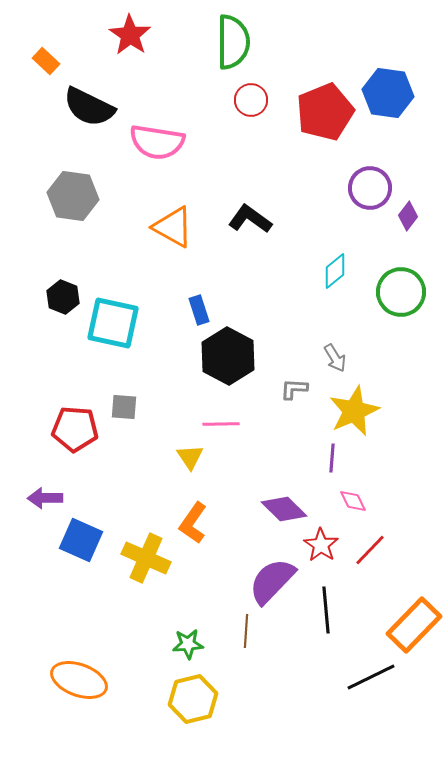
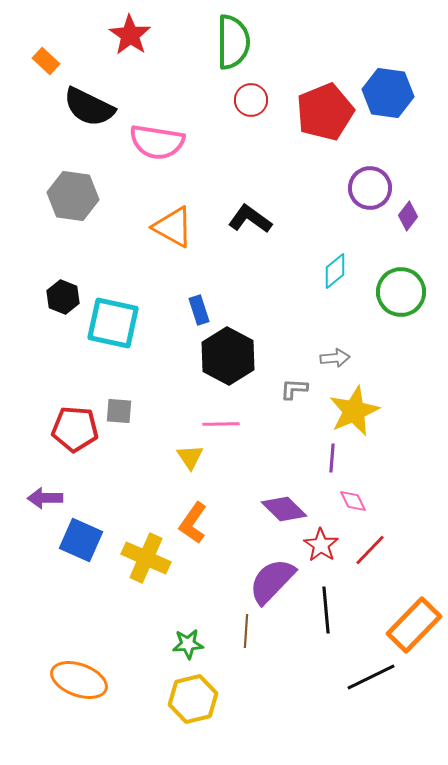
gray arrow at (335, 358): rotated 64 degrees counterclockwise
gray square at (124, 407): moved 5 px left, 4 px down
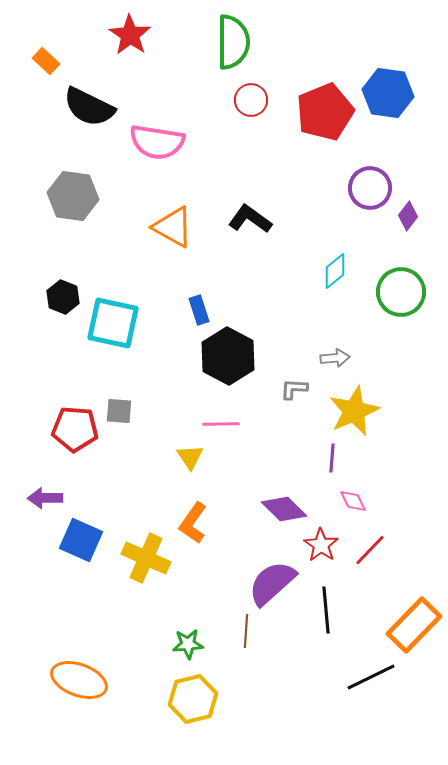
purple semicircle at (272, 581): moved 2 px down; rotated 4 degrees clockwise
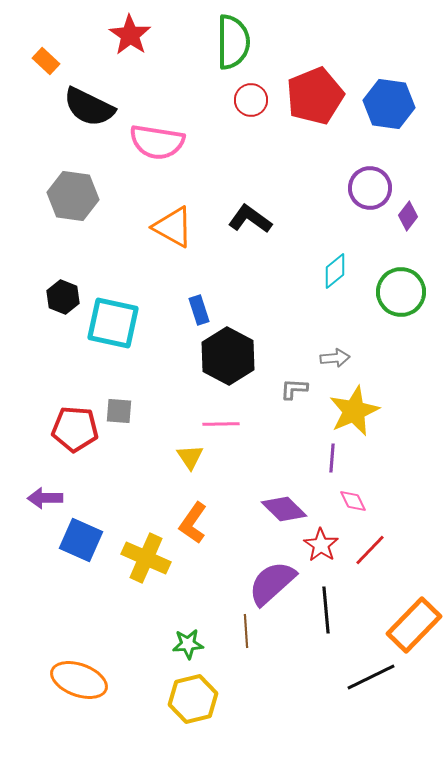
blue hexagon at (388, 93): moved 1 px right, 11 px down
red pentagon at (325, 112): moved 10 px left, 16 px up
brown line at (246, 631): rotated 8 degrees counterclockwise
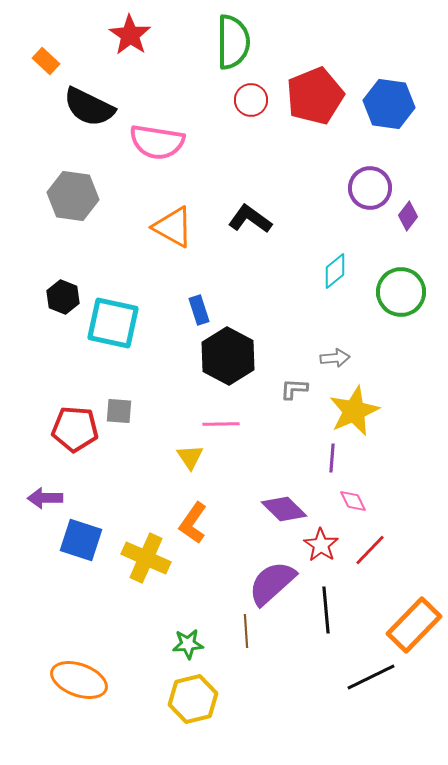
blue square at (81, 540): rotated 6 degrees counterclockwise
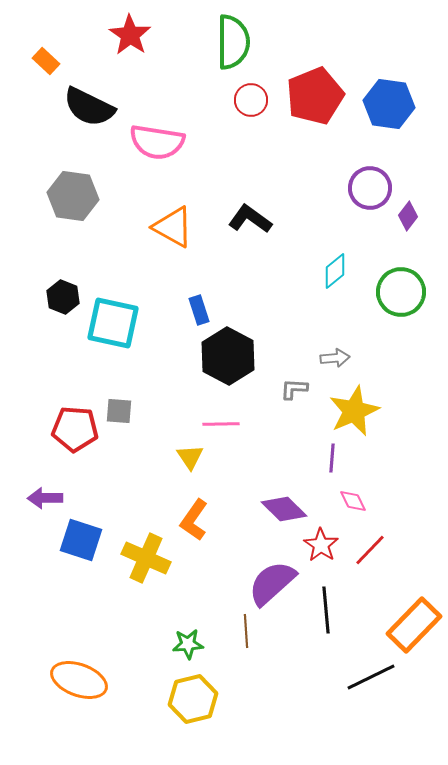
orange L-shape at (193, 523): moved 1 px right, 3 px up
